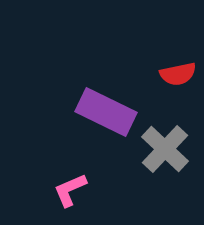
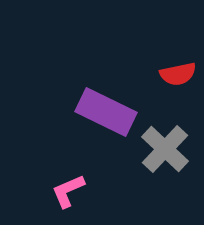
pink L-shape: moved 2 px left, 1 px down
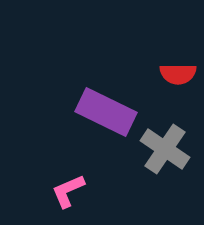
red semicircle: rotated 12 degrees clockwise
gray cross: rotated 9 degrees counterclockwise
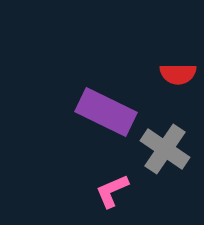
pink L-shape: moved 44 px right
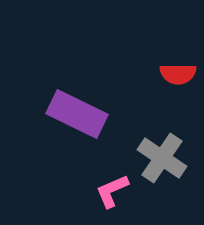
purple rectangle: moved 29 px left, 2 px down
gray cross: moved 3 px left, 9 px down
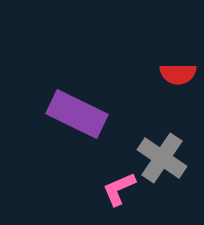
pink L-shape: moved 7 px right, 2 px up
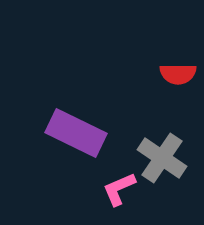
purple rectangle: moved 1 px left, 19 px down
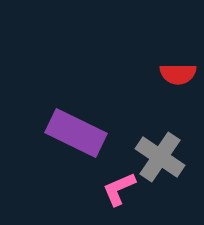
gray cross: moved 2 px left, 1 px up
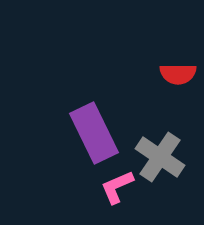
purple rectangle: moved 18 px right; rotated 38 degrees clockwise
pink L-shape: moved 2 px left, 2 px up
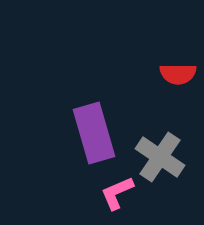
purple rectangle: rotated 10 degrees clockwise
pink L-shape: moved 6 px down
